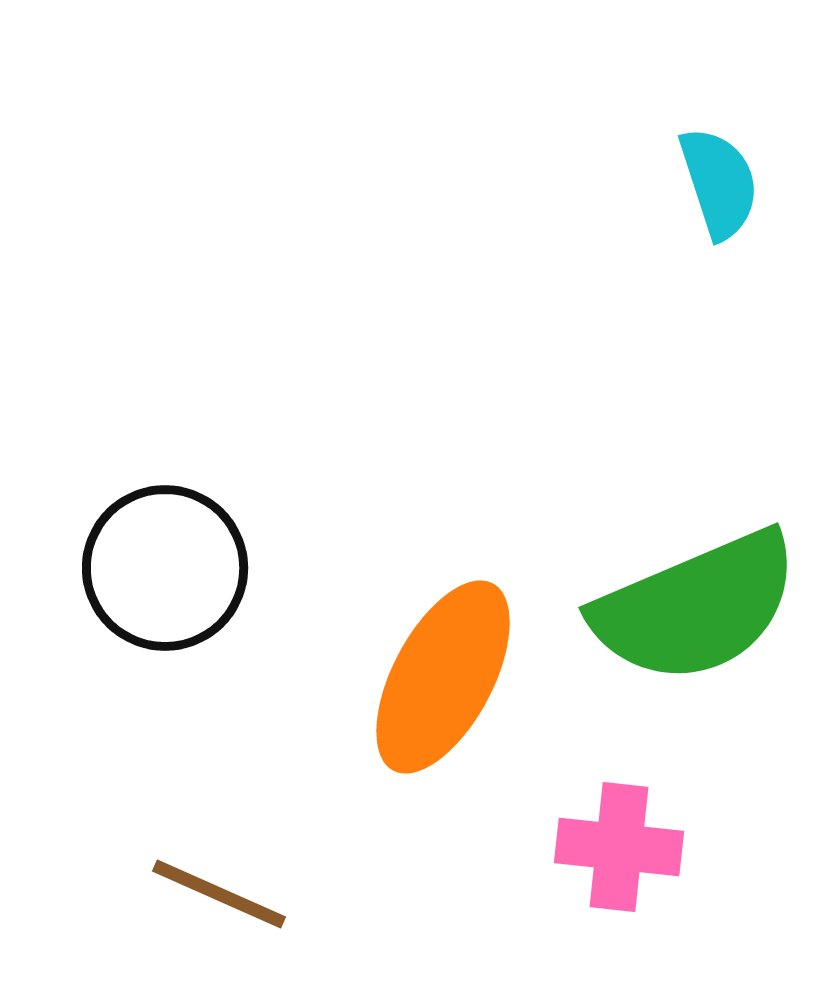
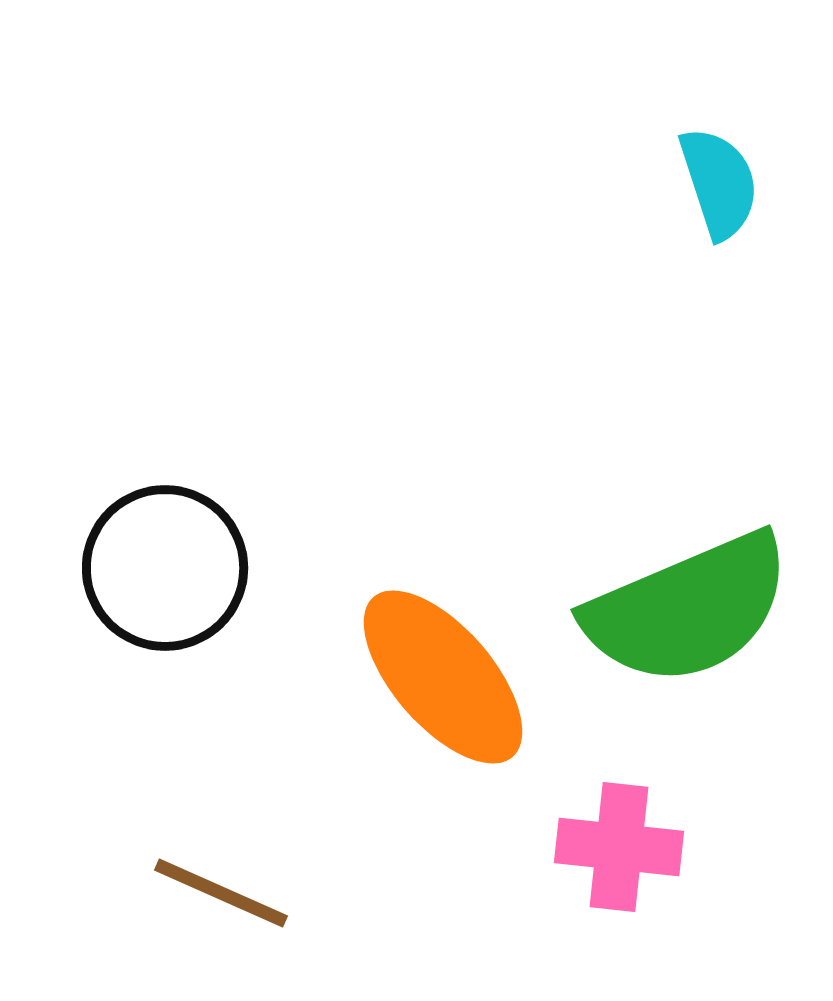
green semicircle: moved 8 px left, 2 px down
orange ellipse: rotated 69 degrees counterclockwise
brown line: moved 2 px right, 1 px up
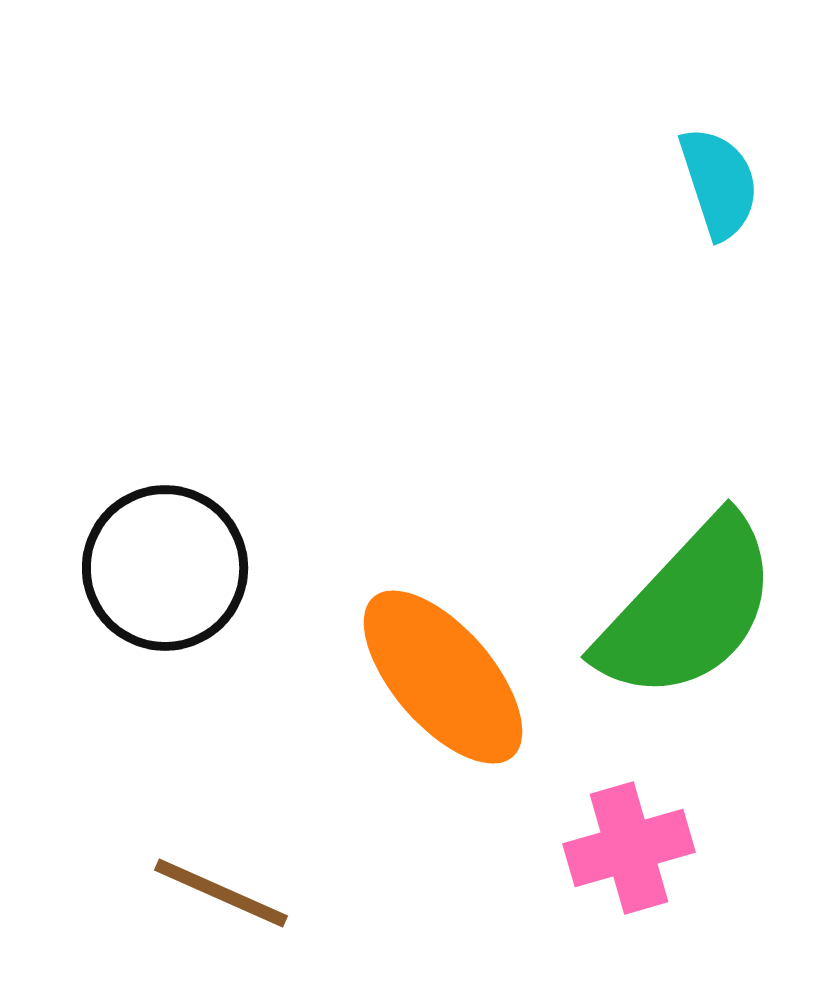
green semicircle: rotated 24 degrees counterclockwise
pink cross: moved 10 px right, 1 px down; rotated 22 degrees counterclockwise
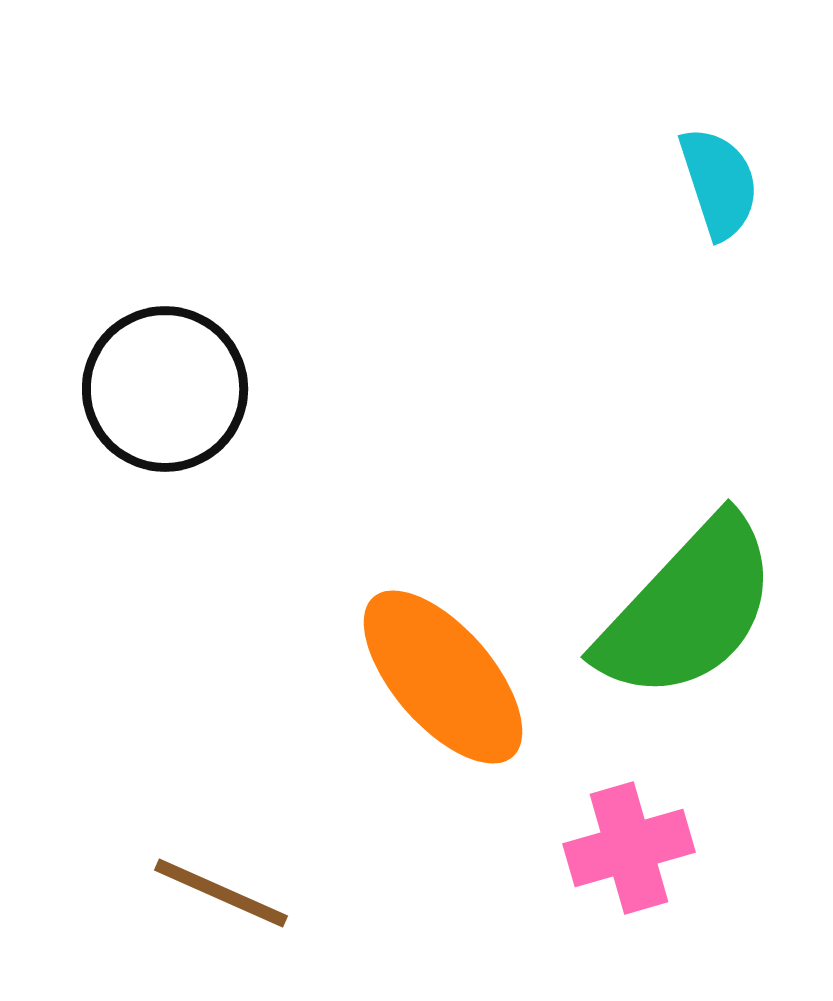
black circle: moved 179 px up
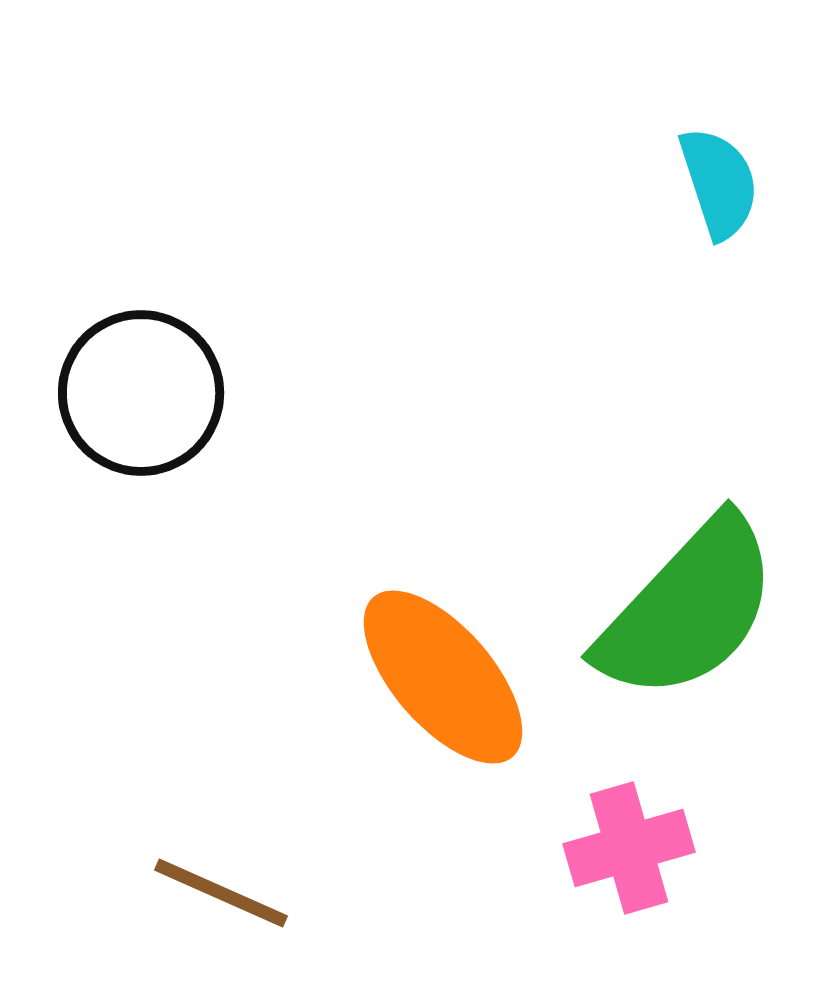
black circle: moved 24 px left, 4 px down
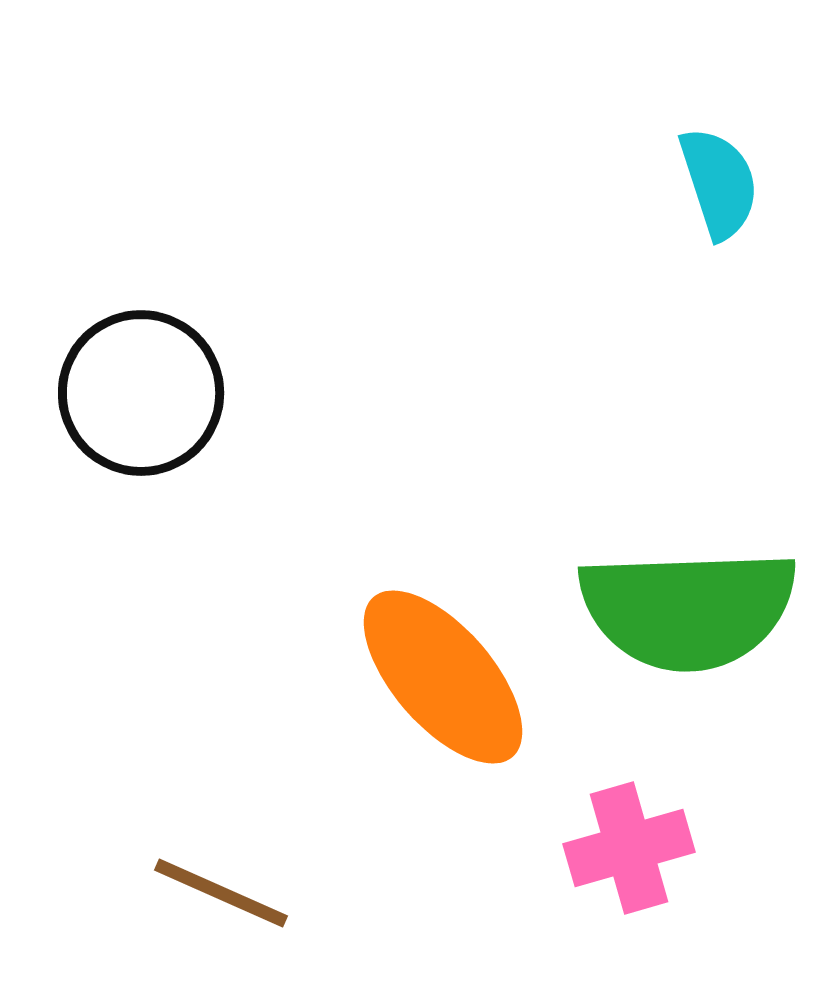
green semicircle: rotated 45 degrees clockwise
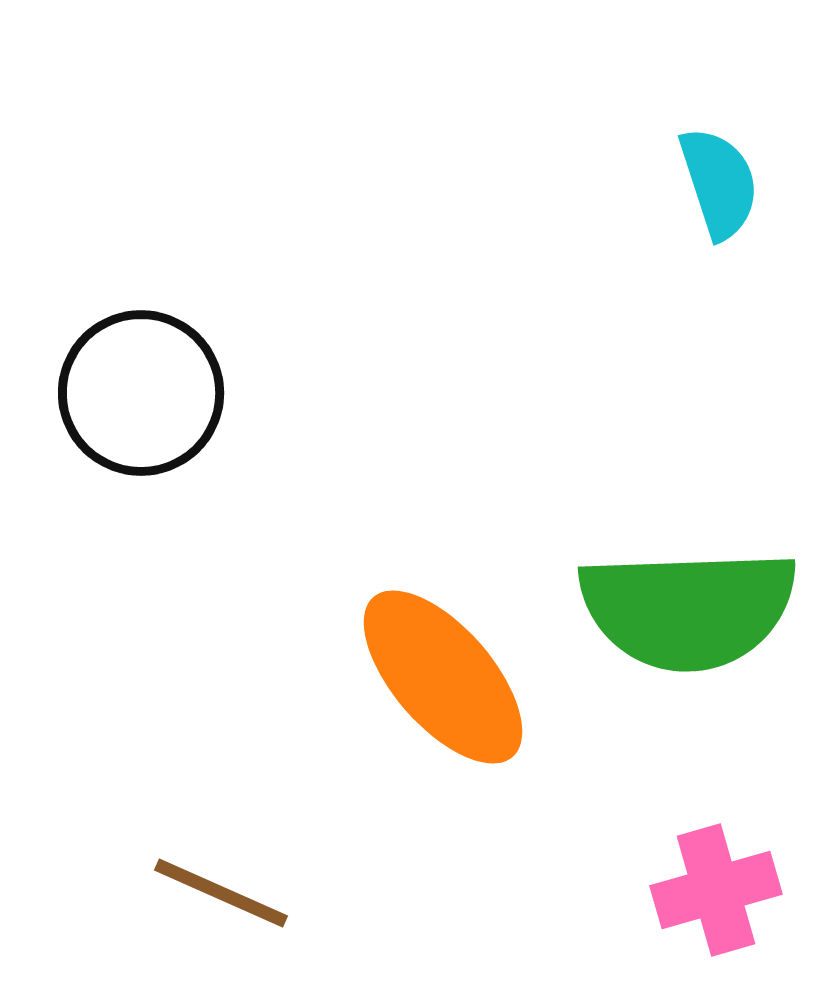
pink cross: moved 87 px right, 42 px down
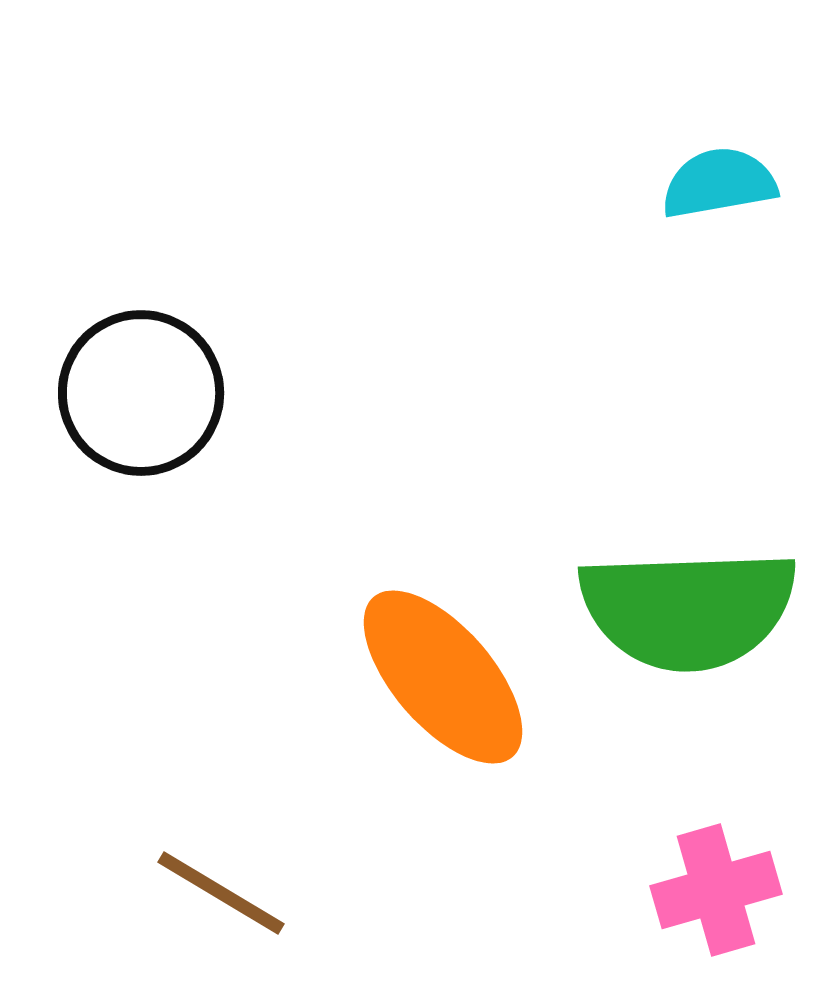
cyan semicircle: rotated 82 degrees counterclockwise
brown line: rotated 7 degrees clockwise
